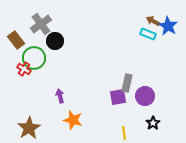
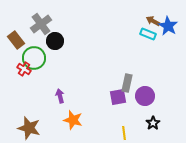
brown star: rotated 25 degrees counterclockwise
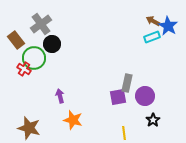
cyan rectangle: moved 4 px right, 3 px down; rotated 42 degrees counterclockwise
black circle: moved 3 px left, 3 px down
black star: moved 3 px up
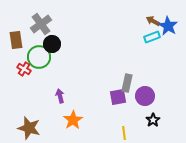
brown rectangle: rotated 30 degrees clockwise
green circle: moved 5 px right, 1 px up
orange star: rotated 24 degrees clockwise
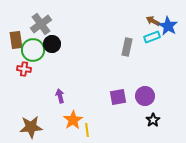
green circle: moved 6 px left, 7 px up
red cross: rotated 24 degrees counterclockwise
gray rectangle: moved 36 px up
brown star: moved 2 px right, 1 px up; rotated 20 degrees counterclockwise
yellow line: moved 37 px left, 3 px up
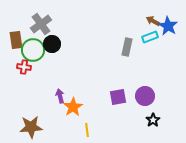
cyan rectangle: moved 2 px left
red cross: moved 2 px up
orange star: moved 13 px up
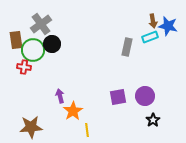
brown arrow: rotated 128 degrees counterclockwise
blue star: rotated 18 degrees counterclockwise
orange star: moved 4 px down
